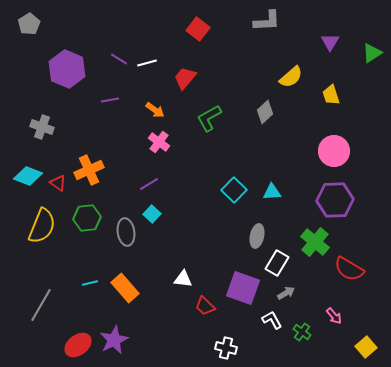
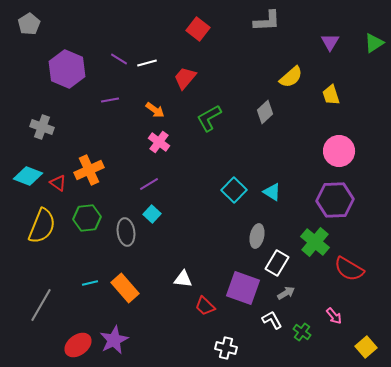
green triangle at (372, 53): moved 2 px right, 10 px up
pink circle at (334, 151): moved 5 px right
cyan triangle at (272, 192): rotated 36 degrees clockwise
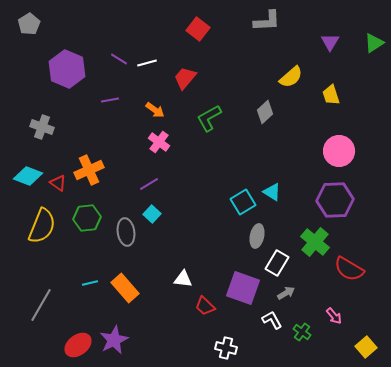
cyan square at (234, 190): moved 9 px right, 12 px down; rotated 15 degrees clockwise
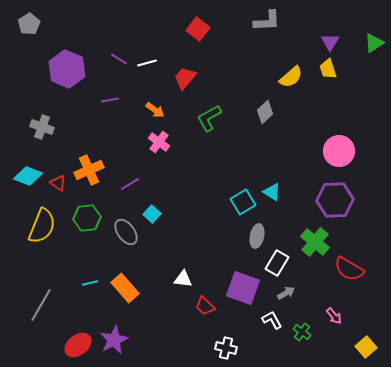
yellow trapezoid at (331, 95): moved 3 px left, 26 px up
purple line at (149, 184): moved 19 px left
gray ellipse at (126, 232): rotated 28 degrees counterclockwise
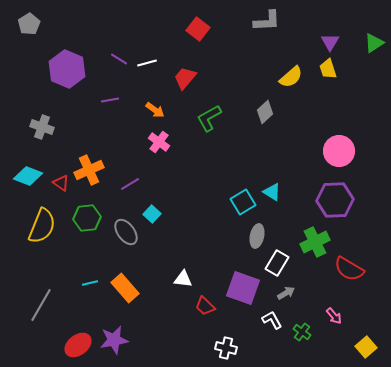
red triangle at (58, 183): moved 3 px right
green cross at (315, 242): rotated 24 degrees clockwise
purple star at (114, 340): rotated 16 degrees clockwise
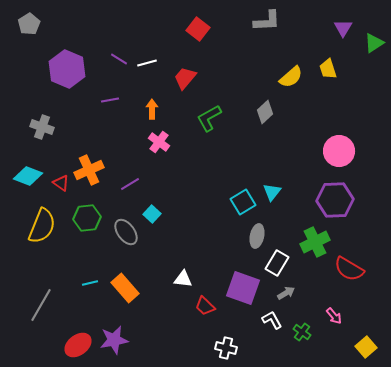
purple triangle at (330, 42): moved 13 px right, 14 px up
orange arrow at (155, 110): moved 3 px left, 1 px up; rotated 126 degrees counterclockwise
cyan triangle at (272, 192): rotated 36 degrees clockwise
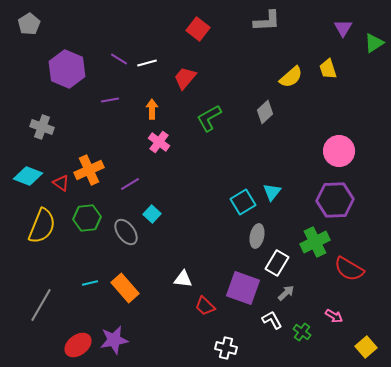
gray arrow at (286, 293): rotated 12 degrees counterclockwise
pink arrow at (334, 316): rotated 18 degrees counterclockwise
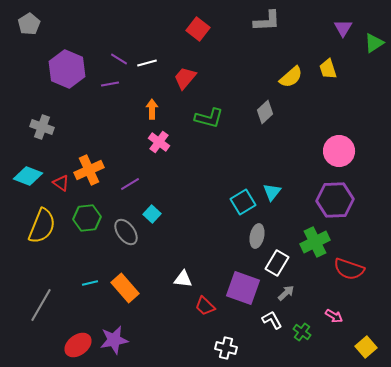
purple line at (110, 100): moved 16 px up
green L-shape at (209, 118): rotated 136 degrees counterclockwise
red semicircle at (349, 269): rotated 12 degrees counterclockwise
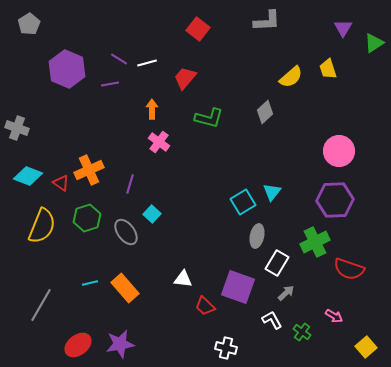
gray cross at (42, 127): moved 25 px left, 1 px down
purple line at (130, 184): rotated 42 degrees counterclockwise
green hexagon at (87, 218): rotated 12 degrees counterclockwise
purple square at (243, 288): moved 5 px left, 1 px up
purple star at (114, 340): moved 6 px right, 4 px down
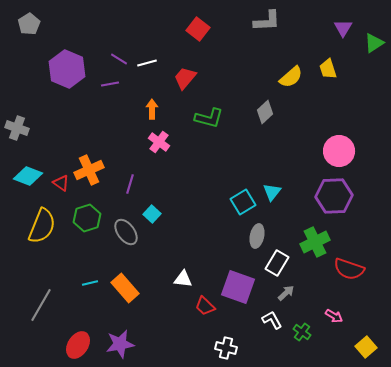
purple hexagon at (335, 200): moved 1 px left, 4 px up
red ellipse at (78, 345): rotated 20 degrees counterclockwise
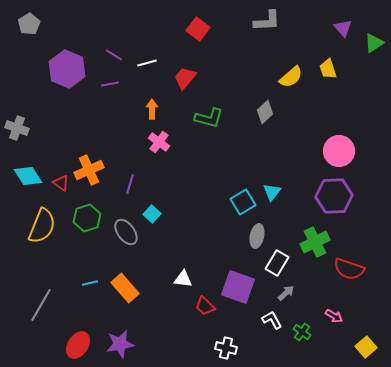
purple triangle at (343, 28): rotated 12 degrees counterclockwise
purple line at (119, 59): moved 5 px left, 4 px up
cyan diamond at (28, 176): rotated 36 degrees clockwise
